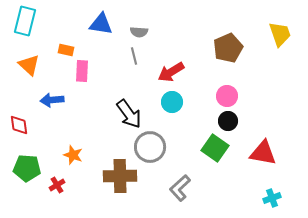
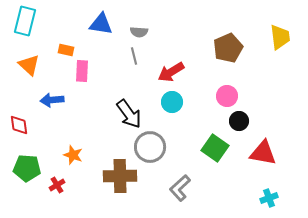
yellow trapezoid: moved 3 px down; rotated 12 degrees clockwise
black circle: moved 11 px right
cyan cross: moved 3 px left
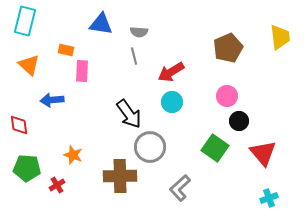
red triangle: rotated 40 degrees clockwise
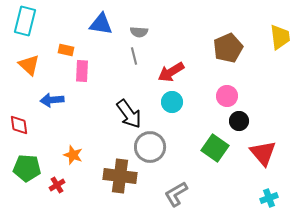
brown cross: rotated 8 degrees clockwise
gray L-shape: moved 4 px left, 6 px down; rotated 12 degrees clockwise
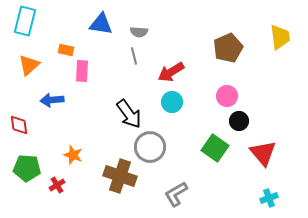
orange triangle: rotated 35 degrees clockwise
brown cross: rotated 12 degrees clockwise
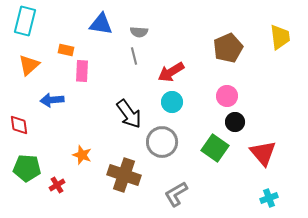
black circle: moved 4 px left, 1 px down
gray circle: moved 12 px right, 5 px up
orange star: moved 9 px right
brown cross: moved 4 px right, 1 px up
